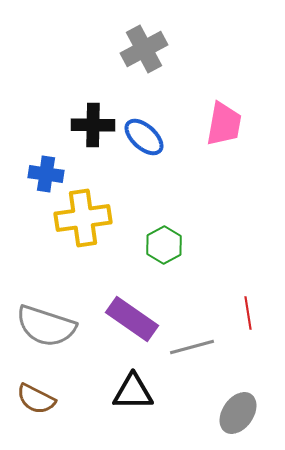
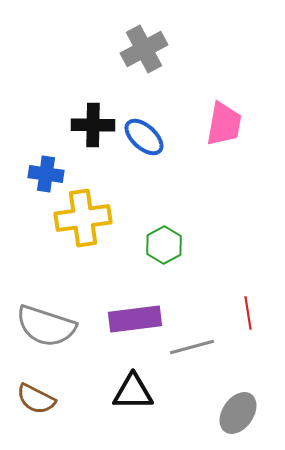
purple rectangle: moved 3 px right; rotated 42 degrees counterclockwise
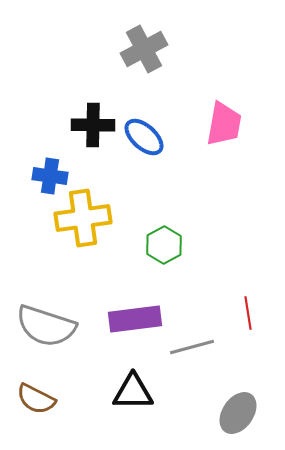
blue cross: moved 4 px right, 2 px down
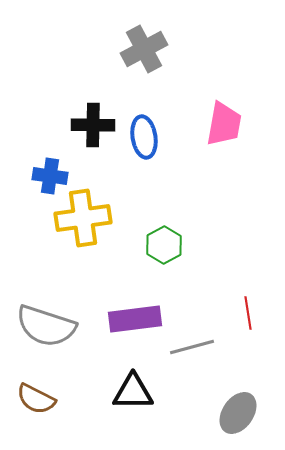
blue ellipse: rotated 39 degrees clockwise
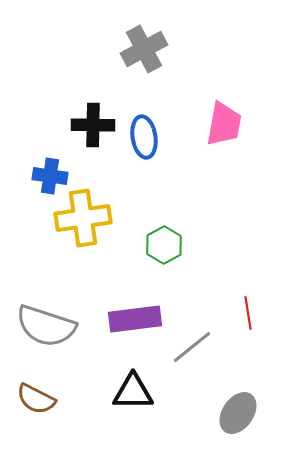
gray line: rotated 24 degrees counterclockwise
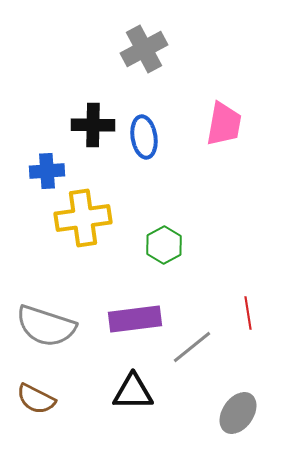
blue cross: moved 3 px left, 5 px up; rotated 12 degrees counterclockwise
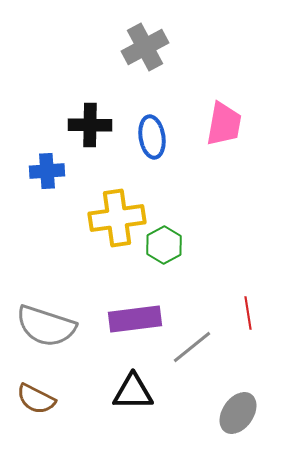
gray cross: moved 1 px right, 2 px up
black cross: moved 3 px left
blue ellipse: moved 8 px right
yellow cross: moved 34 px right
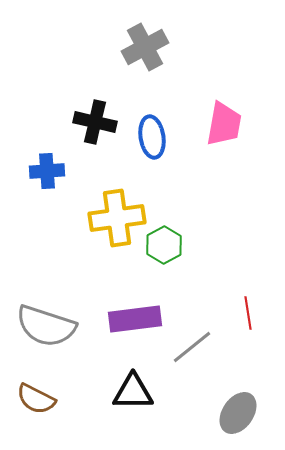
black cross: moved 5 px right, 3 px up; rotated 12 degrees clockwise
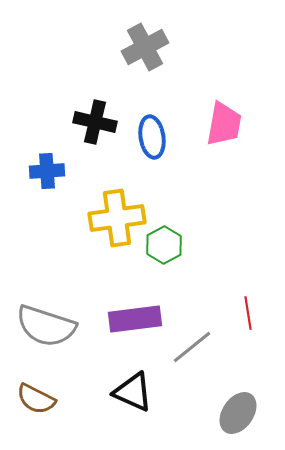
black triangle: rotated 24 degrees clockwise
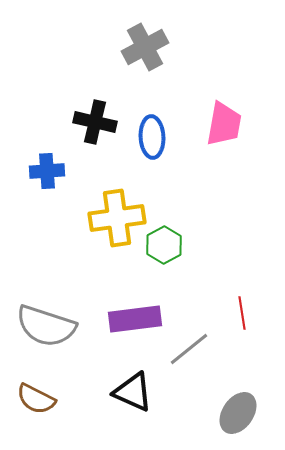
blue ellipse: rotated 6 degrees clockwise
red line: moved 6 px left
gray line: moved 3 px left, 2 px down
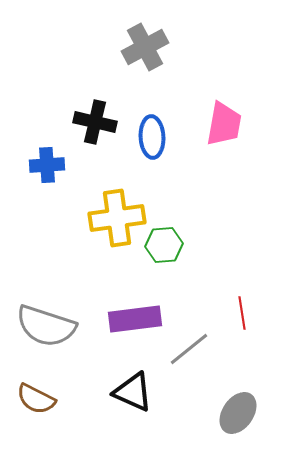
blue cross: moved 6 px up
green hexagon: rotated 24 degrees clockwise
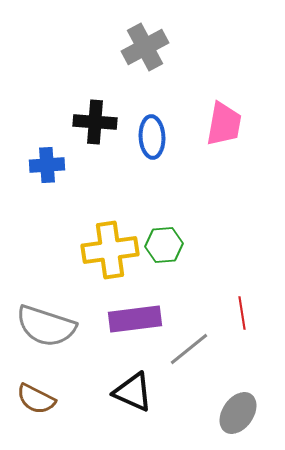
black cross: rotated 9 degrees counterclockwise
yellow cross: moved 7 px left, 32 px down
